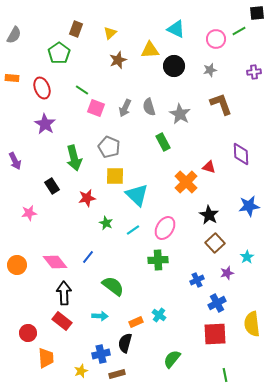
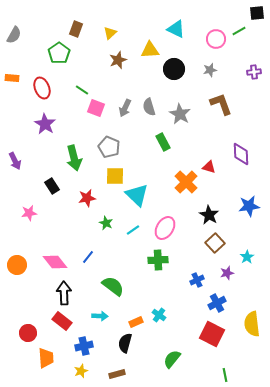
black circle at (174, 66): moved 3 px down
red square at (215, 334): moved 3 px left; rotated 30 degrees clockwise
blue cross at (101, 354): moved 17 px left, 8 px up
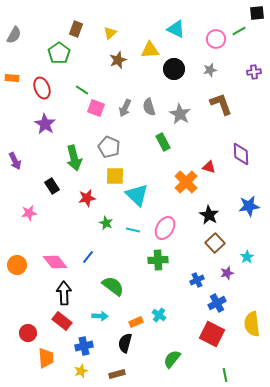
cyan line at (133, 230): rotated 48 degrees clockwise
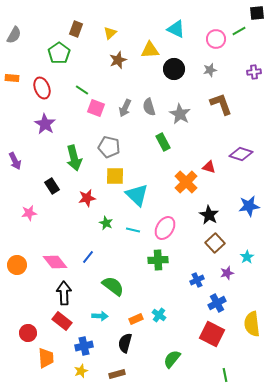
gray pentagon at (109, 147): rotated 10 degrees counterclockwise
purple diamond at (241, 154): rotated 70 degrees counterclockwise
orange rectangle at (136, 322): moved 3 px up
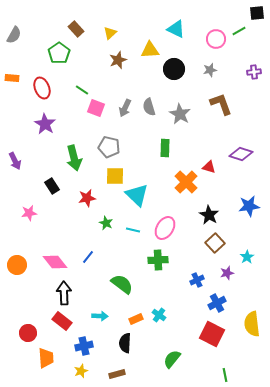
brown rectangle at (76, 29): rotated 63 degrees counterclockwise
green rectangle at (163, 142): moved 2 px right, 6 px down; rotated 30 degrees clockwise
green semicircle at (113, 286): moved 9 px right, 2 px up
black semicircle at (125, 343): rotated 12 degrees counterclockwise
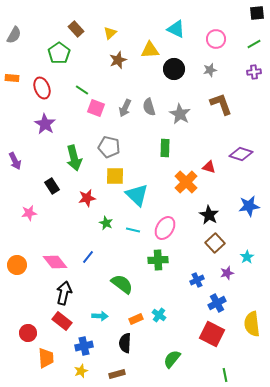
green line at (239, 31): moved 15 px right, 13 px down
black arrow at (64, 293): rotated 15 degrees clockwise
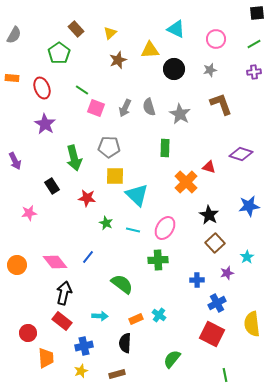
gray pentagon at (109, 147): rotated 10 degrees counterclockwise
red star at (87, 198): rotated 18 degrees clockwise
blue cross at (197, 280): rotated 24 degrees clockwise
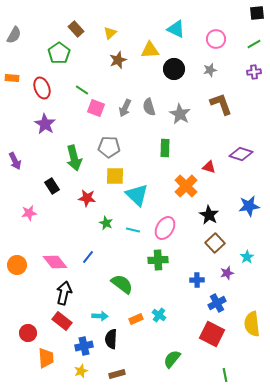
orange cross at (186, 182): moved 4 px down
black semicircle at (125, 343): moved 14 px left, 4 px up
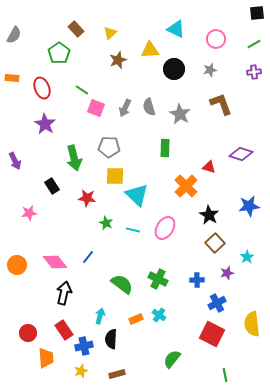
green cross at (158, 260): moved 19 px down; rotated 30 degrees clockwise
cyan arrow at (100, 316): rotated 77 degrees counterclockwise
red rectangle at (62, 321): moved 2 px right, 9 px down; rotated 18 degrees clockwise
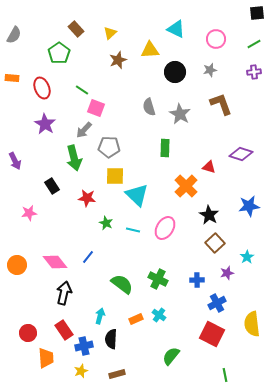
black circle at (174, 69): moved 1 px right, 3 px down
gray arrow at (125, 108): moved 41 px left, 22 px down; rotated 18 degrees clockwise
green semicircle at (172, 359): moved 1 px left, 3 px up
